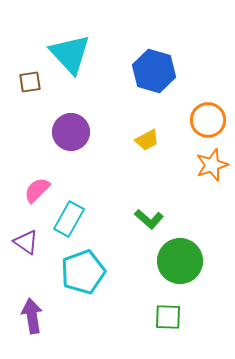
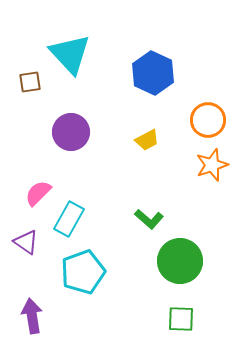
blue hexagon: moved 1 px left, 2 px down; rotated 9 degrees clockwise
pink semicircle: moved 1 px right, 3 px down
green square: moved 13 px right, 2 px down
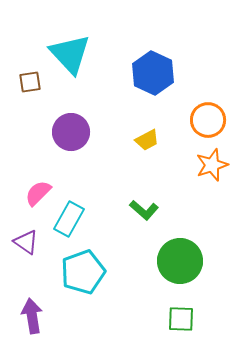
green L-shape: moved 5 px left, 9 px up
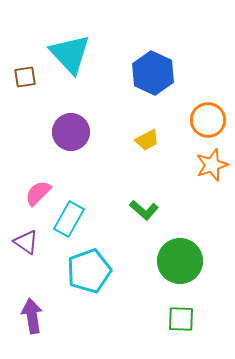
brown square: moved 5 px left, 5 px up
cyan pentagon: moved 6 px right, 1 px up
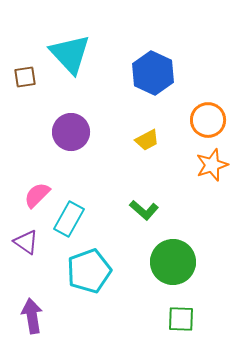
pink semicircle: moved 1 px left, 2 px down
green circle: moved 7 px left, 1 px down
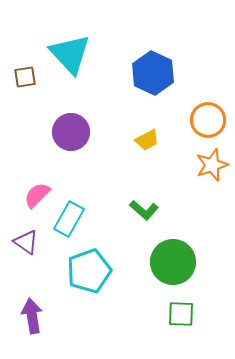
green square: moved 5 px up
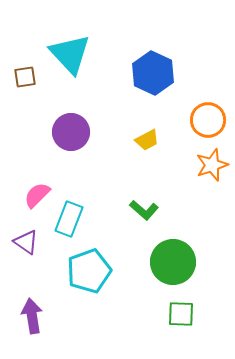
cyan rectangle: rotated 8 degrees counterclockwise
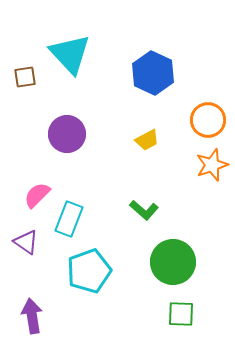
purple circle: moved 4 px left, 2 px down
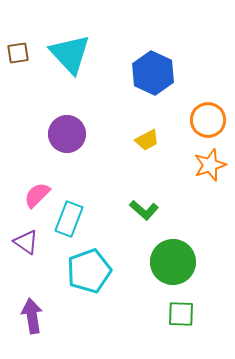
brown square: moved 7 px left, 24 px up
orange star: moved 2 px left
